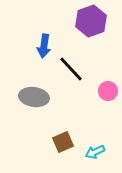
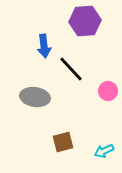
purple hexagon: moved 6 px left; rotated 16 degrees clockwise
blue arrow: rotated 15 degrees counterclockwise
gray ellipse: moved 1 px right
brown square: rotated 10 degrees clockwise
cyan arrow: moved 9 px right, 1 px up
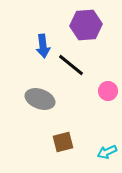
purple hexagon: moved 1 px right, 4 px down
blue arrow: moved 1 px left
black line: moved 4 px up; rotated 8 degrees counterclockwise
gray ellipse: moved 5 px right, 2 px down; rotated 12 degrees clockwise
cyan arrow: moved 3 px right, 1 px down
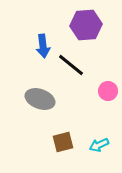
cyan arrow: moved 8 px left, 7 px up
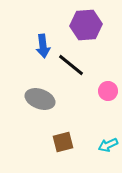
cyan arrow: moved 9 px right
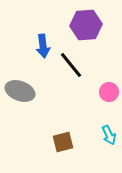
black line: rotated 12 degrees clockwise
pink circle: moved 1 px right, 1 px down
gray ellipse: moved 20 px left, 8 px up
cyan arrow: moved 1 px right, 10 px up; rotated 90 degrees counterclockwise
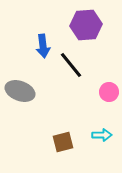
cyan arrow: moved 7 px left; rotated 66 degrees counterclockwise
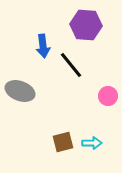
purple hexagon: rotated 8 degrees clockwise
pink circle: moved 1 px left, 4 px down
cyan arrow: moved 10 px left, 8 px down
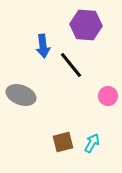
gray ellipse: moved 1 px right, 4 px down
cyan arrow: rotated 60 degrees counterclockwise
